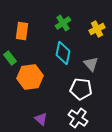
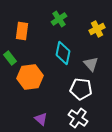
green cross: moved 4 px left, 4 px up
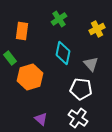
orange hexagon: rotated 10 degrees counterclockwise
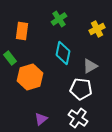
gray triangle: moved 1 px left, 2 px down; rotated 42 degrees clockwise
purple triangle: rotated 40 degrees clockwise
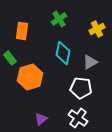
gray triangle: moved 4 px up
white pentagon: moved 1 px up
